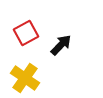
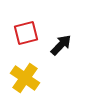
red square: rotated 15 degrees clockwise
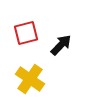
yellow cross: moved 5 px right, 1 px down
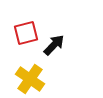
black arrow: moved 7 px left
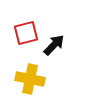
yellow cross: rotated 24 degrees counterclockwise
